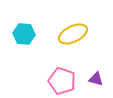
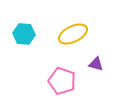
purple triangle: moved 15 px up
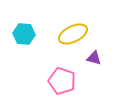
purple triangle: moved 2 px left, 6 px up
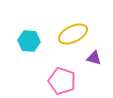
cyan hexagon: moved 5 px right, 7 px down
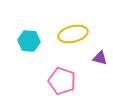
yellow ellipse: rotated 12 degrees clockwise
purple triangle: moved 6 px right
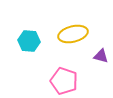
purple triangle: moved 1 px right, 2 px up
pink pentagon: moved 2 px right
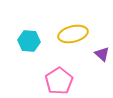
purple triangle: moved 1 px right, 2 px up; rotated 28 degrees clockwise
pink pentagon: moved 5 px left; rotated 20 degrees clockwise
